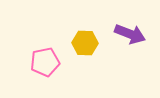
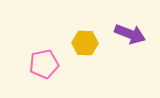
pink pentagon: moved 1 px left, 2 px down
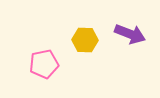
yellow hexagon: moved 3 px up
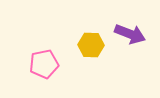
yellow hexagon: moved 6 px right, 5 px down
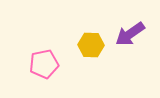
purple arrow: rotated 124 degrees clockwise
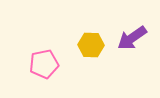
purple arrow: moved 2 px right, 4 px down
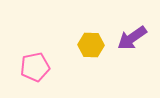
pink pentagon: moved 9 px left, 3 px down
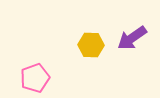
pink pentagon: moved 11 px down; rotated 8 degrees counterclockwise
